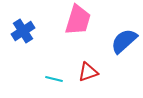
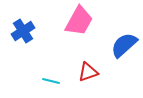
pink trapezoid: moved 1 px right, 1 px down; rotated 12 degrees clockwise
blue semicircle: moved 4 px down
cyan line: moved 3 px left, 2 px down
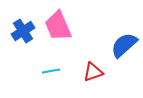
pink trapezoid: moved 21 px left, 5 px down; rotated 128 degrees clockwise
red triangle: moved 5 px right
cyan line: moved 10 px up; rotated 24 degrees counterclockwise
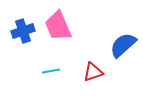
blue cross: rotated 15 degrees clockwise
blue semicircle: moved 1 px left
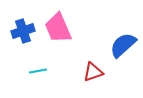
pink trapezoid: moved 2 px down
cyan line: moved 13 px left
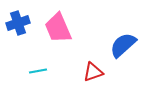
blue cross: moved 5 px left, 8 px up
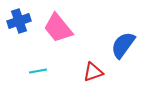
blue cross: moved 1 px right, 2 px up
pink trapezoid: rotated 16 degrees counterclockwise
blue semicircle: rotated 12 degrees counterclockwise
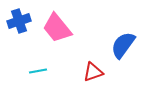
pink trapezoid: moved 1 px left
